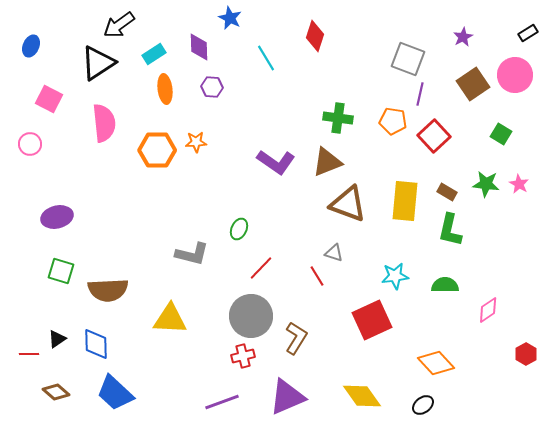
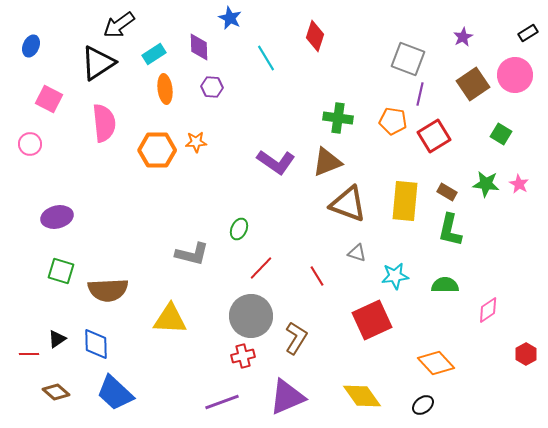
red square at (434, 136): rotated 12 degrees clockwise
gray triangle at (334, 253): moved 23 px right
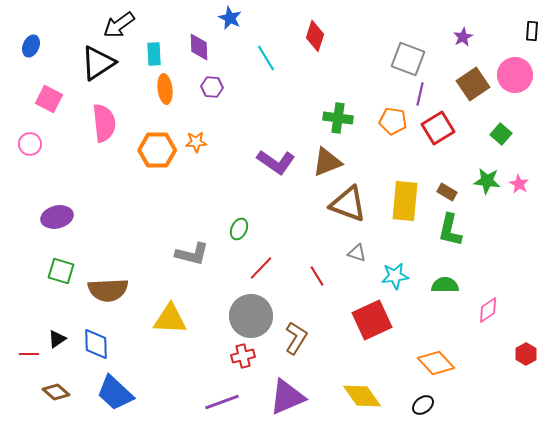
black rectangle at (528, 33): moved 4 px right, 2 px up; rotated 54 degrees counterclockwise
cyan rectangle at (154, 54): rotated 60 degrees counterclockwise
green square at (501, 134): rotated 10 degrees clockwise
red square at (434, 136): moved 4 px right, 8 px up
green star at (486, 184): moved 1 px right, 3 px up
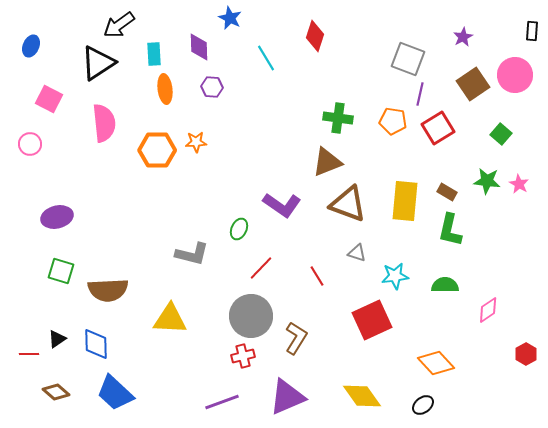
purple L-shape at (276, 162): moved 6 px right, 43 px down
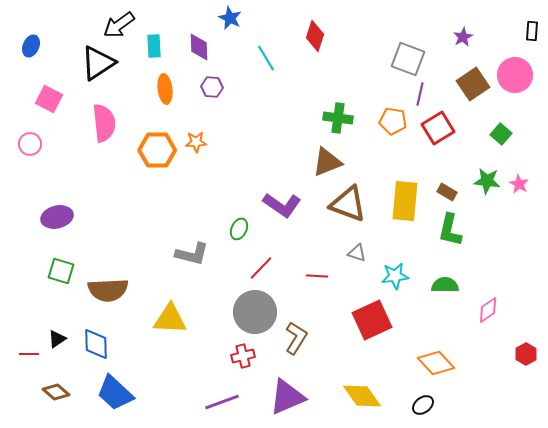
cyan rectangle at (154, 54): moved 8 px up
red line at (317, 276): rotated 55 degrees counterclockwise
gray circle at (251, 316): moved 4 px right, 4 px up
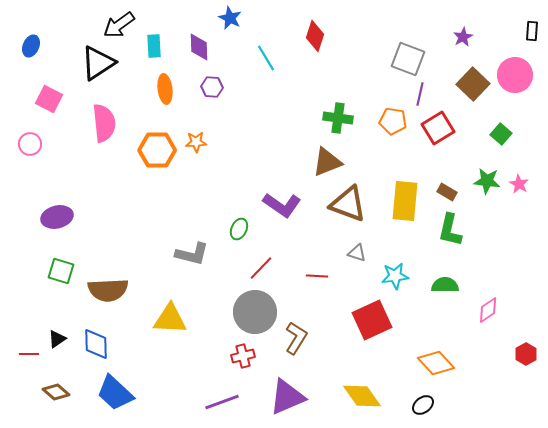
brown square at (473, 84): rotated 12 degrees counterclockwise
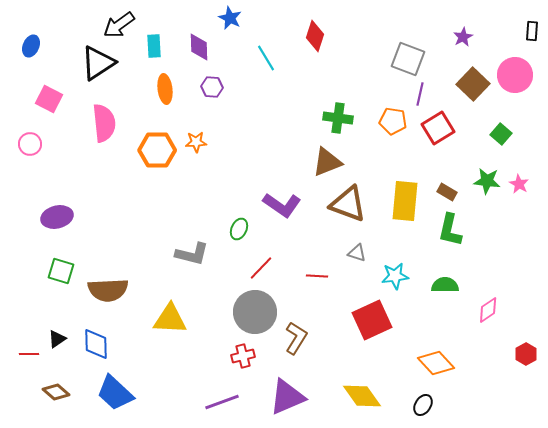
black ellipse at (423, 405): rotated 20 degrees counterclockwise
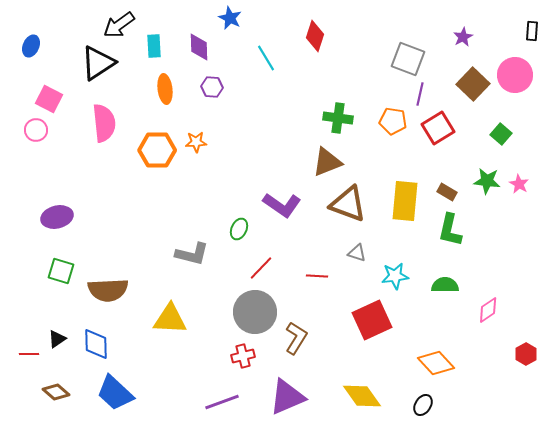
pink circle at (30, 144): moved 6 px right, 14 px up
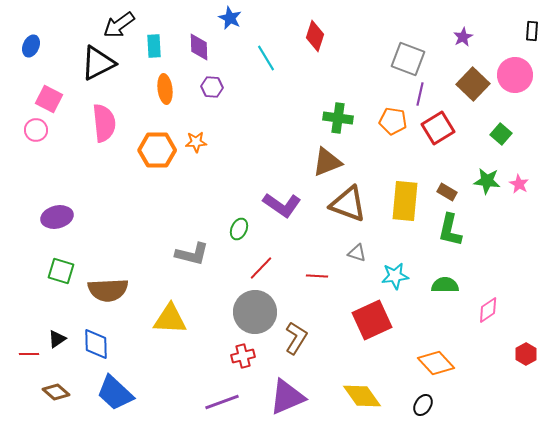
black triangle at (98, 63): rotated 6 degrees clockwise
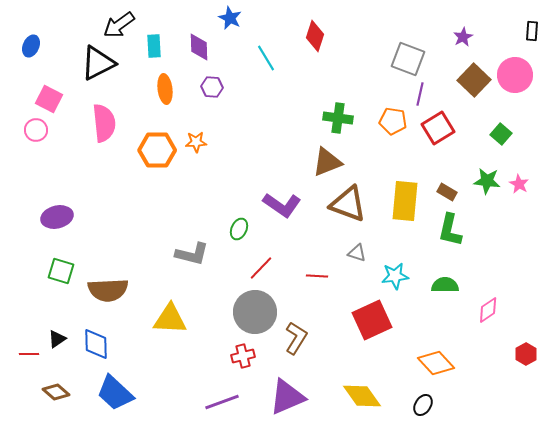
brown square at (473, 84): moved 1 px right, 4 px up
